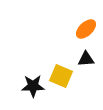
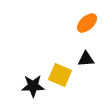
orange ellipse: moved 1 px right, 6 px up
yellow square: moved 1 px left, 1 px up
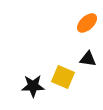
black triangle: moved 2 px right; rotated 12 degrees clockwise
yellow square: moved 3 px right, 2 px down
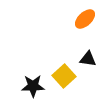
orange ellipse: moved 2 px left, 4 px up
yellow square: moved 1 px right, 1 px up; rotated 25 degrees clockwise
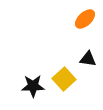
yellow square: moved 3 px down
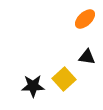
black triangle: moved 1 px left, 2 px up
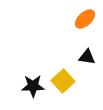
yellow square: moved 1 px left, 2 px down
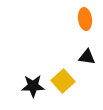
orange ellipse: rotated 55 degrees counterclockwise
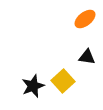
orange ellipse: rotated 60 degrees clockwise
black star: rotated 20 degrees counterclockwise
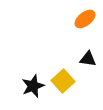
black triangle: moved 1 px right, 2 px down
